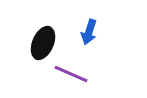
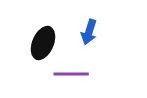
purple line: rotated 24 degrees counterclockwise
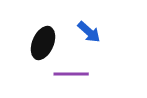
blue arrow: rotated 65 degrees counterclockwise
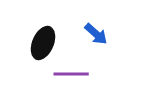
blue arrow: moved 7 px right, 2 px down
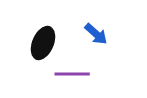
purple line: moved 1 px right
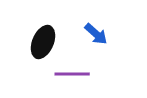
black ellipse: moved 1 px up
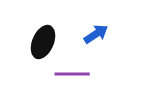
blue arrow: rotated 75 degrees counterclockwise
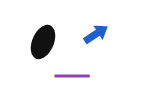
purple line: moved 2 px down
